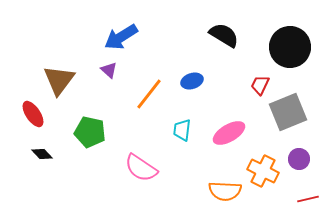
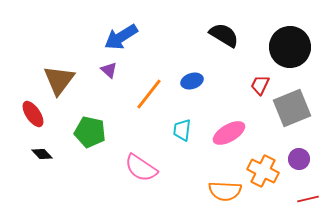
gray square: moved 4 px right, 4 px up
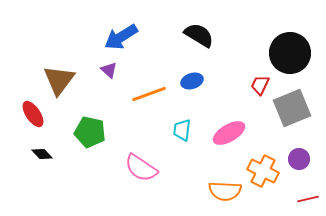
black semicircle: moved 25 px left
black circle: moved 6 px down
orange line: rotated 32 degrees clockwise
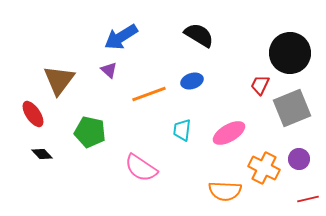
orange cross: moved 1 px right, 3 px up
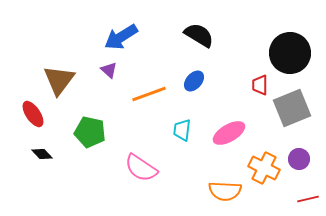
blue ellipse: moved 2 px right; rotated 30 degrees counterclockwise
red trapezoid: rotated 25 degrees counterclockwise
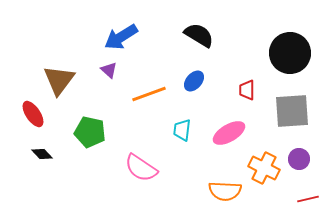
red trapezoid: moved 13 px left, 5 px down
gray square: moved 3 px down; rotated 18 degrees clockwise
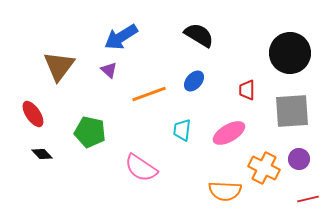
brown triangle: moved 14 px up
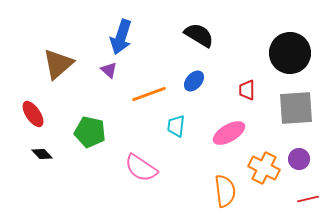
blue arrow: rotated 40 degrees counterclockwise
brown triangle: moved 1 px left, 2 px up; rotated 12 degrees clockwise
gray square: moved 4 px right, 3 px up
cyan trapezoid: moved 6 px left, 4 px up
orange semicircle: rotated 100 degrees counterclockwise
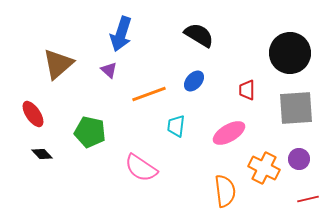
blue arrow: moved 3 px up
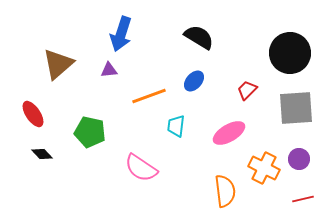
black semicircle: moved 2 px down
purple triangle: rotated 48 degrees counterclockwise
red trapezoid: rotated 45 degrees clockwise
orange line: moved 2 px down
red line: moved 5 px left
